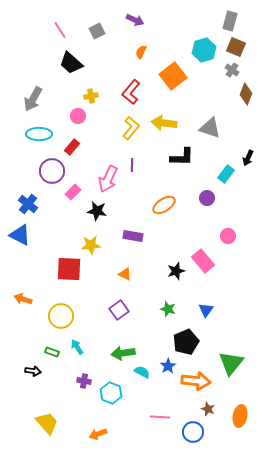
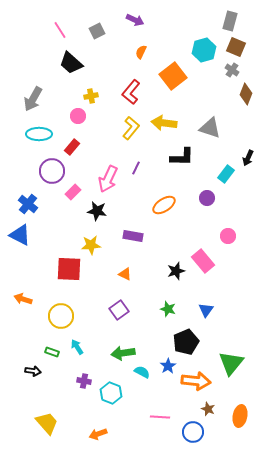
purple line at (132, 165): moved 4 px right, 3 px down; rotated 24 degrees clockwise
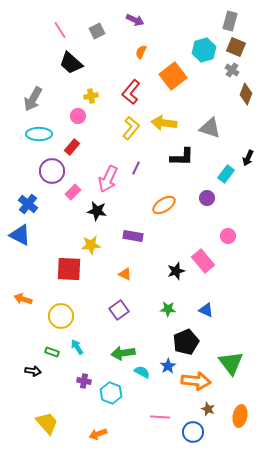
green star at (168, 309): rotated 14 degrees counterclockwise
blue triangle at (206, 310): rotated 42 degrees counterclockwise
green triangle at (231, 363): rotated 16 degrees counterclockwise
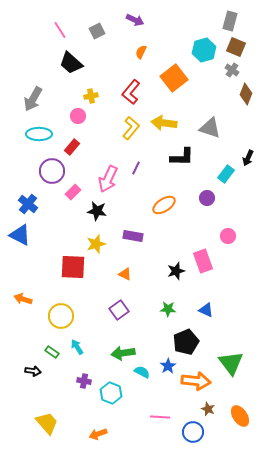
orange square at (173, 76): moved 1 px right, 2 px down
yellow star at (91, 245): moved 5 px right, 1 px up; rotated 12 degrees counterclockwise
pink rectangle at (203, 261): rotated 20 degrees clockwise
red square at (69, 269): moved 4 px right, 2 px up
green rectangle at (52, 352): rotated 16 degrees clockwise
orange ellipse at (240, 416): rotated 45 degrees counterclockwise
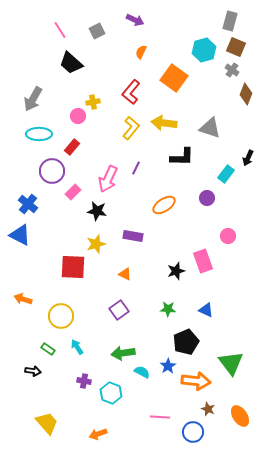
orange square at (174, 78): rotated 16 degrees counterclockwise
yellow cross at (91, 96): moved 2 px right, 6 px down
green rectangle at (52, 352): moved 4 px left, 3 px up
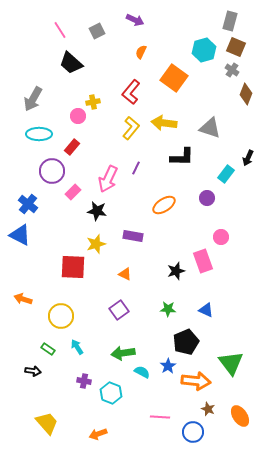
pink circle at (228, 236): moved 7 px left, 1 px down
